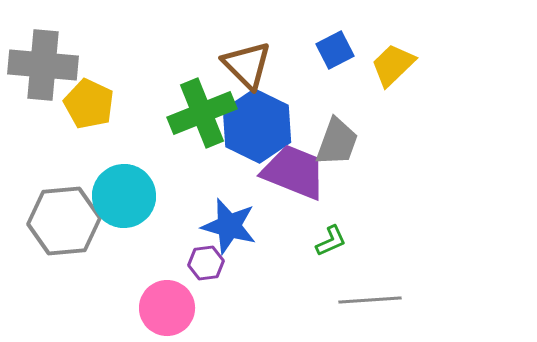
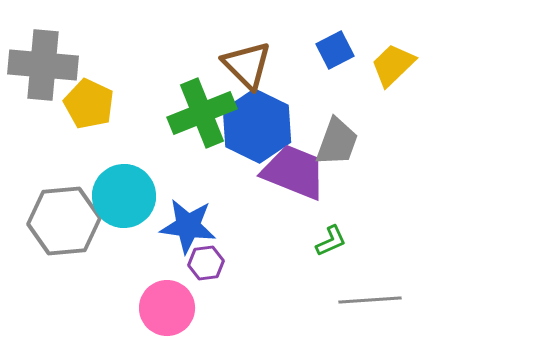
blue star: moved 41 px left; rotated 8 degrees counterclockwise
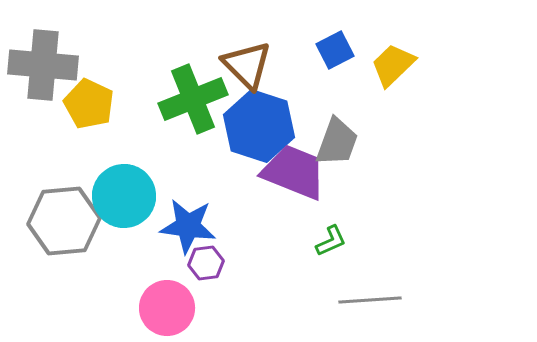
green cross: moved 9 px left, 14 px up
blue hexagon: moved 2 px right; rotated 8 degrees counterclockwise
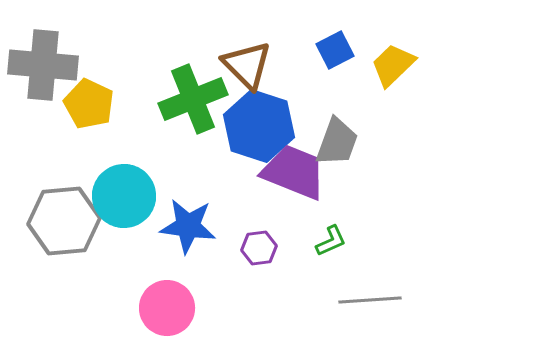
purple hexagon: moved 53 px right, 15 px up
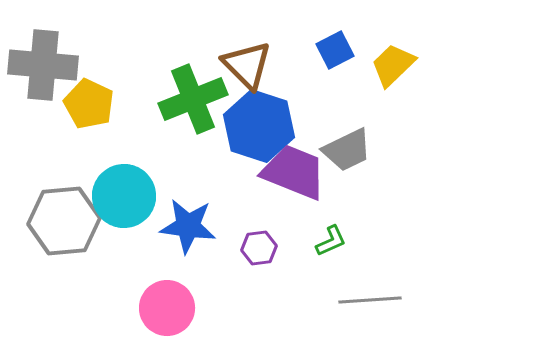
gray trapezoid: moved 10 px right, 8 px down; rotated 44 degrees clockwise
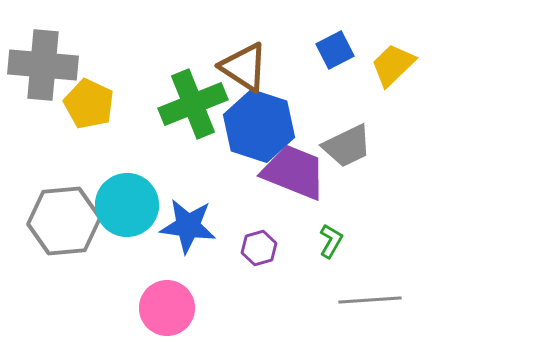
brown triangle: moved 3 px left, 2 px down; rotated 12 degrees counterclockwise
green cross: moved 5 px down
gray trapezoid: moved 4 px up
cyan circle: moved 3 px right, 9 px down
green L-shape: rotated 36 degrees counterclockwise
purple hexagon: rotated 8 degrees counterclockwise
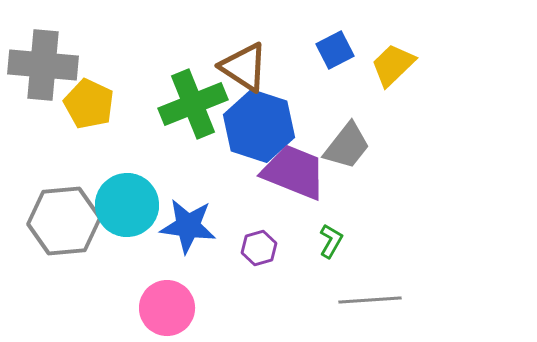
gray trapezoid: rotated 26 degrees counterclockwise
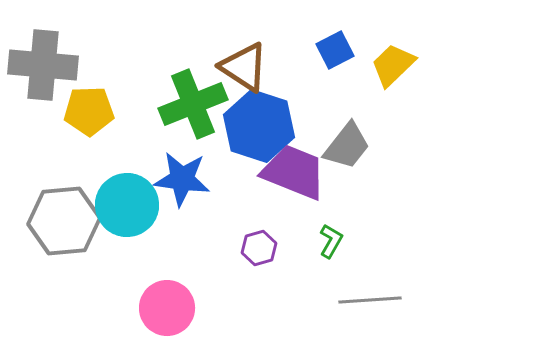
yellow pentagon: moved 7 px down; rotated 27 degrees counterclockwise
blue star: moved 6 px left, 47 px up
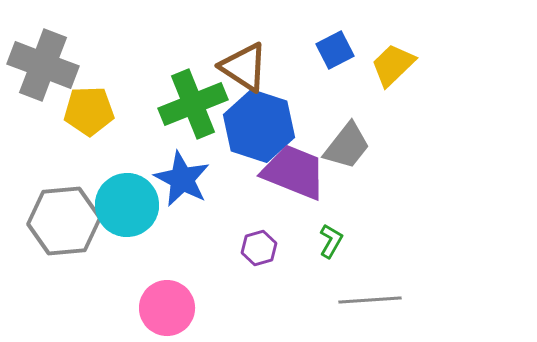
gray cross: rotated 16 degrees clockwise
blue star: rotated 20 degrees clockwise
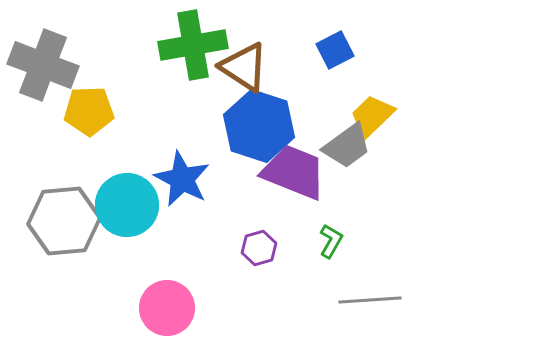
yellow trapezoid: moved 21 px left, 51 px down
green cross: moved 59 px up; rotated 12 degrees clockwise
gray trapezoid: rotated 16 degrees clockwise
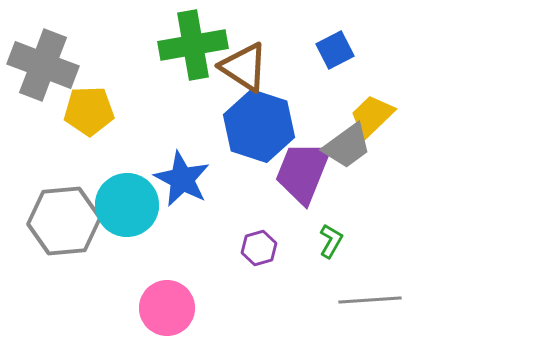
purple trapezoid: moved 9 px right; rotated 90 degrees counterclockwise
